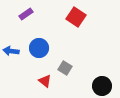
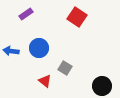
red square: moved 1 px right
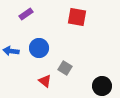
red square: rotated 24 degrees counterclockwise
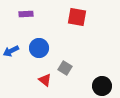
purple rectangle: rotated 32 degrees clockwise
blue arrow: rotated 35 degrees counterclockwise
red triangle: moved 1 px up
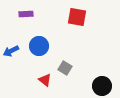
blue circle: moved 2 px up
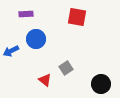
blue circle: moved 3 px left, 7 px up
gray square: moved 1 px right; rotated 24 degrees clockwise
black circle: moved 1 px left, 2 px up
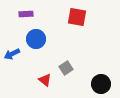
blue arrow: moved 1 px right, 3 px down
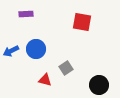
red square: moved 5 px right, 5 px down
blue circle: moved 10 px down
blue arrow: moved 1 px left, 3 px up
red triangle: rotated 24 degrees counterclockwise
black circle: moved 2 px left, 1 px down
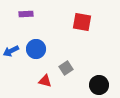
red triangle: moved 1 px down
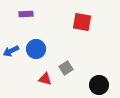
red triangle: moved 2 px up
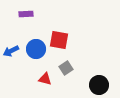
red square: moved 23 px left, 18 px down
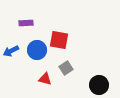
purple rectangle: moved 9 px down
blue circle: moved 1 px right, 1 px down
